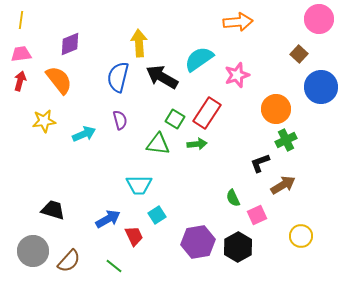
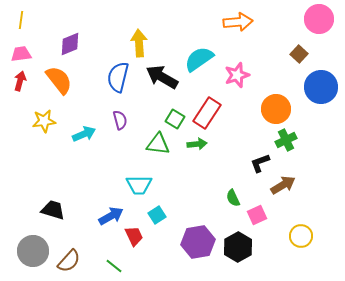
blue arrow: moved 3 px right, 3 px up
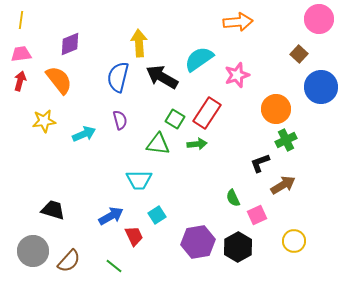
cyan trapezoid: moved 5 px up
yellow circle: moved 7 px left, 5 px down
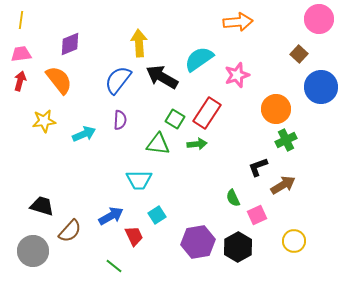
blue semicircle: moved 3 px down; rotated 24 degrees clockwise
purple semicircle: rotated 18 degrees clockwise
black L-shape: moved 2 px left, 4 px down
black trapezoid: moved 11 px left, 4 px up
brown semicircle: moved 1 px right, 30 px up
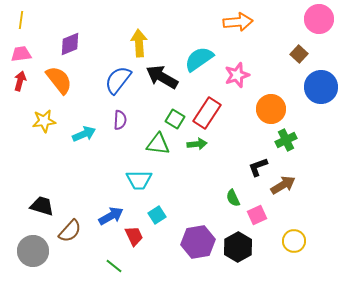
orange circle: moved 5 px left
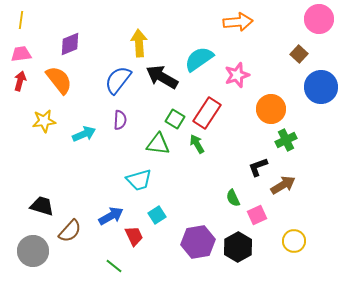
green arrow: rotated 114 degrees counterclockwise
cyan trapezoid: rotated 16 degrees counterclockwise
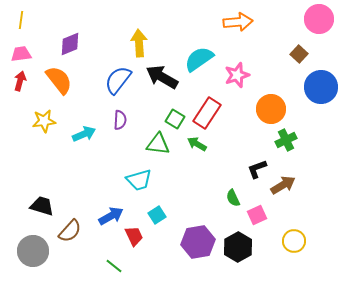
green arrow: rotated 30 degrees counterclockwise
black L-shape: moved 1 px left, 2 px down
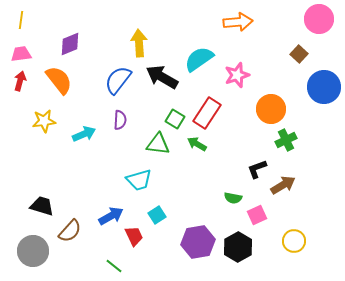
blue circle: moved 3 px right
green semicircle: rotated 54 degrees counterclockwise
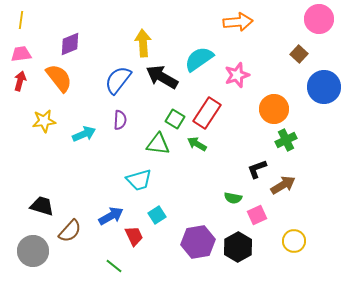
yellow arrow: moved 4 px right
orange semicircle: moved 2 px up
orange circle: moved 3 px right
